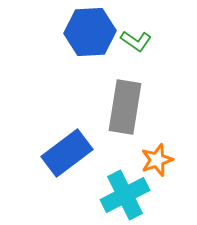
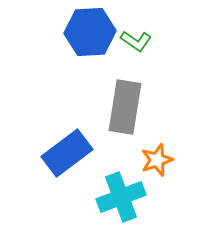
cyan cross: moved 4 px left, 2 px down; rotated 6 degrees clockwise
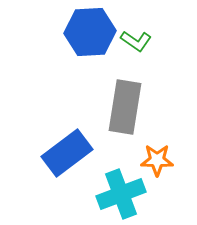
orange star: rotated 20 degrees clockwise
cyan cross: moved 3 px up
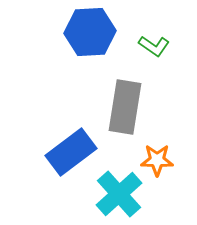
green L-shape: moved 18 px right, 5 px down
blue rectangle: moved 4 px right, 1 px up
cyan cross: moved 2 px left; rotated 21 degrees counterclockwise
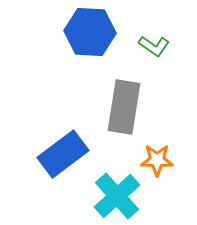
blue hexagon: rotated 6 degrees clockwise
gray rectangle: moved 1 px left
blue rectangle: moved 8 px left, 2 px down
cyan cross: moved 2 px left, 2 px down
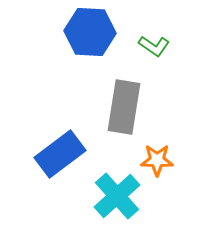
blue rectangle: moved 3 px left
